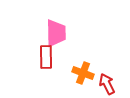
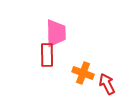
red rectangle: moved 1 px right, 2 px up
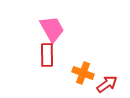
pink trapezoid: moved 4 px left, 4 px up; rotated 28 degrees counterclockwise
red arrow: rotated 80 degrees clockwise
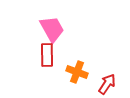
orange cross: moved 6 px left, 1 px up
red arrow: rotated 20 degrees counterclockwise
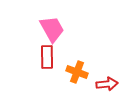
red rectangle: moved 2 px down
red arrow: rotated 50 degrees clockwise
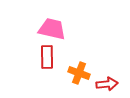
pink trapezoid: rotated 48 degrees counterclockwise
orange cross: moved 2 px right, 1 px down
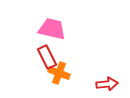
red rectangle: rotated 25 degrees counterclockwise
orange cross: moved 20 px left
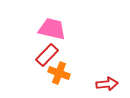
red rectangle: moved 2 px up; rotated 70 degrees clockwise
